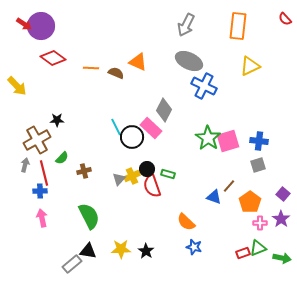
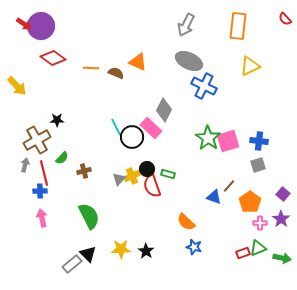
black triangle at (88, 251): moved 3 px down; rotated 36 degrees clockwise
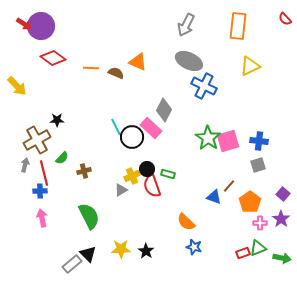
gray triangle at (119, 179): moved 2 px right, 11 px down; rotated 16 degrees clockwise
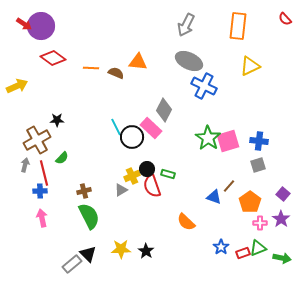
orange triangle at (138, 62): rotated 18 degrees counterclockwise
yellow arrow at (17, 86): rotated 70 degrees counterclockwise
brown cross at (84, 171): moved 20 px down
blue star at (194, 247): moved 27 px right; rotated 21 degrees clockwise
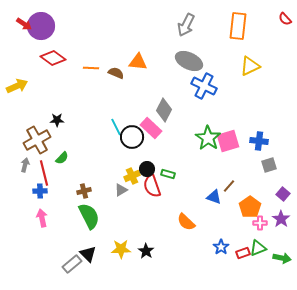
gray square at (258, 165): moved 11 px right
orange pentagon at (250, 202): moved 5 px down
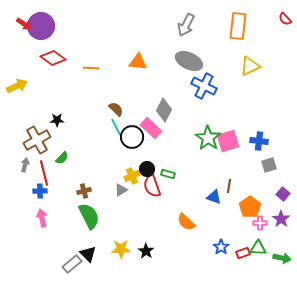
brown semicircle at (116, 73): moved 36 px down; rotated 21 degrees clockwise
brown line at (229, 186): rotated 32 degrees counterclockwise
green triangle at (258, 248): rotated 24 degrees clockwise
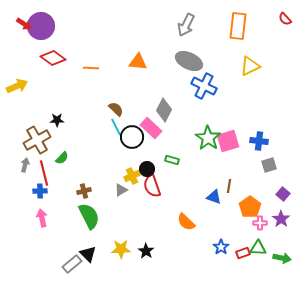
green rectangle at (168, 174): moved 4 px right, 14 px up
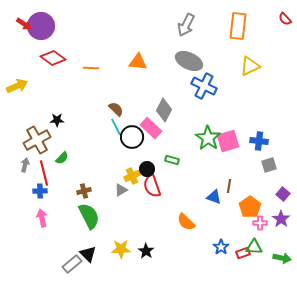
green triangle at (258, 248): moved 4 px left, 1 px up
